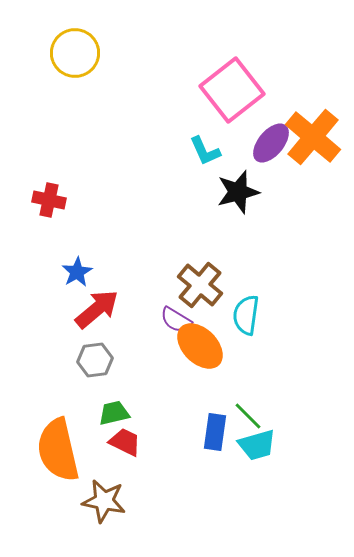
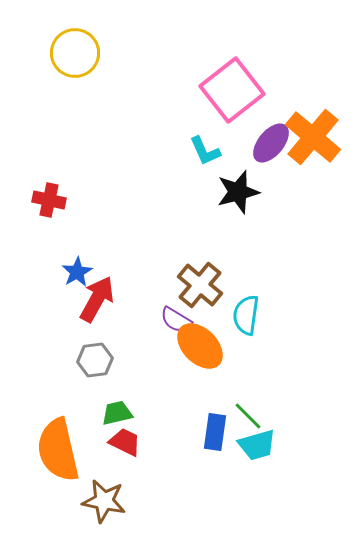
red arrow: moved 10 px up; rotated 21 degrees counterclockwise
green trapezoid: moved 3 px right
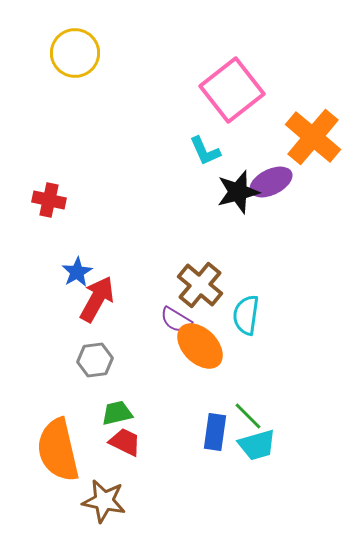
purple ellipse: moved 39 px down; rotated 24 degrees clockwise
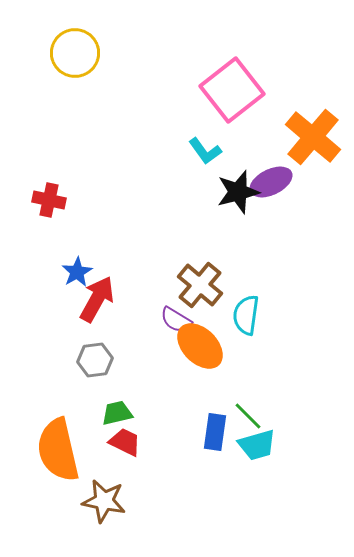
cyan L-shape: rotated 12 degrees counterclockwise
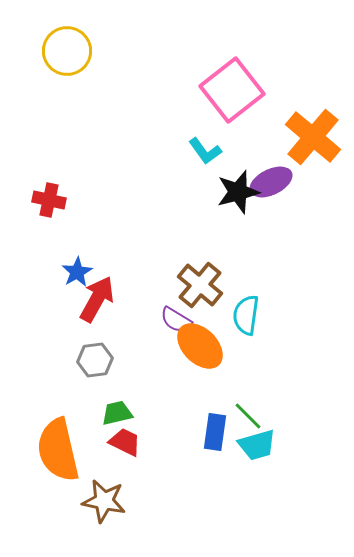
yellow circle: moved 8 px left, 2 px up
